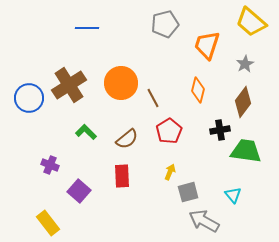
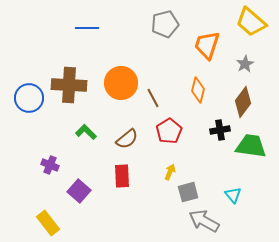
brown cross: rotated 36 degrees clockwise
green trapezoid: moved 5 px right, 5 px up
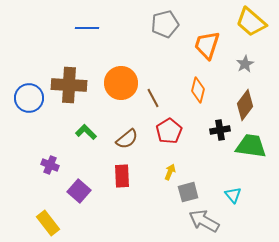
brown diamond: moved 2 px right, 3 px down
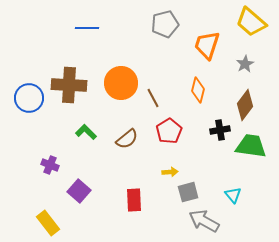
yellow arrow: rotated 63 degrees clockwise
red rectangle: moved 12 px right, 24 px down
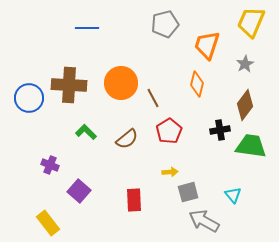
yellow trapezoid: rotated 72 degrees clockwise
orange diamond: moved 1 px left, 6 px up
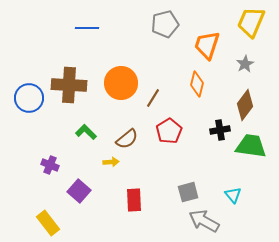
brown line: rotated 60 degrees clockwise
yellow arrow: moved 59 px left, 10 px up
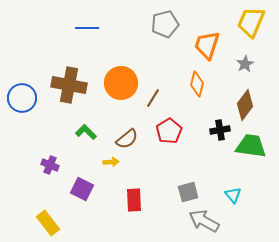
brown cross: rotated 8 degrees clockwise
blue circle: moved 7 px left
purple square: moved 3 px right, 2 px up; rotated 15 degrees counterclockwise
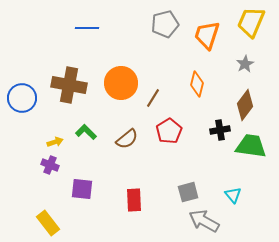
orange trapezoid: moved 10 px up
yellow arrow: moved 56 px left, 20 px up; rotated 14 degrees counterclockwise
purple square: rotated 20 degrees counterclockwise
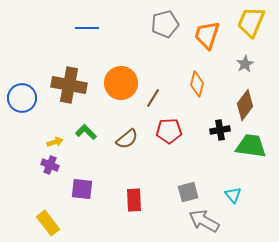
red pentagon: rotated 30 degrees clockwise
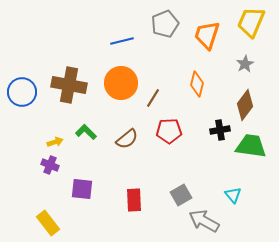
gray pentagon: rotated 8 degrees counterclockwise
blue line: moved 35 px right, 13 px down; rotated 15 degrees counterclockwise
blue circle: moved 6 px up
gray square: moved 7 px left, 3 px down; rotated 15 degrees counterclockwise
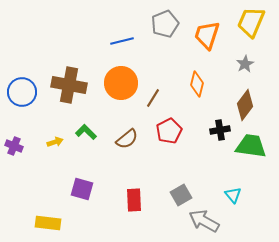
red pentagon: rotated 25 degrees counterclockwise
purple cross: moved 36 px left, 19 px up
purple square: rotated 10 degrees clockwise
yellow rectangle: rotated 45 degrees counterclockwise
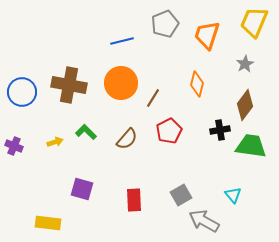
yellow trapezoid: moved 3 px right
brown semicircle: rotated 10 degrees counterclockwise
